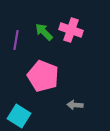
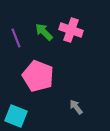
purple line: moved 2 px up; rotated 30 degrees counterclockwise
pink pentagon: moved 5 px left
gray arrow: moved 1 px right, 2 px down; rotated 49 degrees clockwise
cyan square: moved 3 px left; rotated 10 degrees counterclockwise
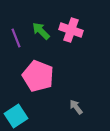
green arrow: moved 3 px left, 1 px up
cyan square: rotated 35 degrees clockwise
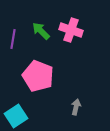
purple line: moved 3 px left, 1 px down; rotated 30 degrees clockwise
gray arrow: rotated 49 degrees clockwise
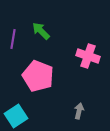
pink cross: moved 17 px right, 26 px down
gray arrow: moved 3 px right, 4 px down
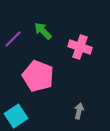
green arrow: moved 2 px right
purple line: rotated 36 degrees clockwise
pink cross: moved 8 px left, 9 px up
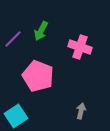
green arrow: moved 2 px left; rotated 108 degrees counterclockwise
gray arrow: moved 2 px right
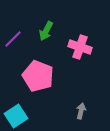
green arrow: moved 5 px right
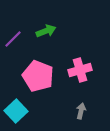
green arrow: rotated 138 degrees counterclockwise
pink cross: moved 23 px down; rotated 35 degrees counterclockwise
cyan square: moved 5 px up; rotated 10 degrees counterclockwise
